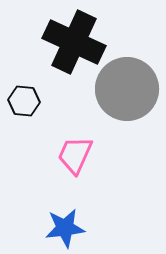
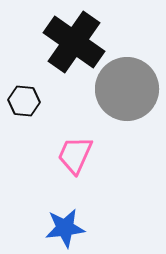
black cross: rotated 10 degrees clockwise
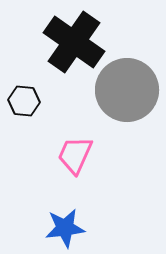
gray circle: moved 1 px down
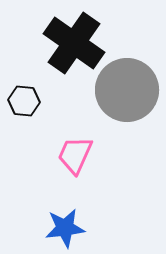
black cross: moved 1 px down
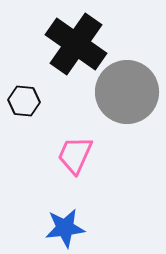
black cross: moved 2 px right, 1 px down
gray circle: moved 2 px down
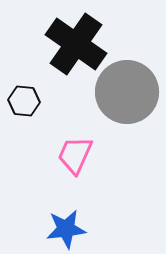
blue star: moved 1 px right, 1 px down
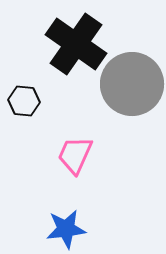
gray circle: moved 5 px right, 8 px up
